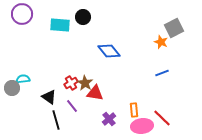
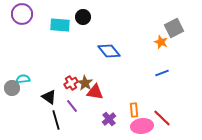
red triangle: moved 1 px up
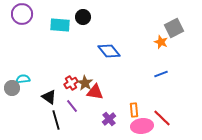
blue line: moved 1 px left, 1 px down
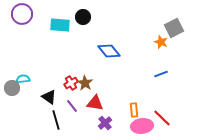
red triangle: moved 11 px down
purple cross: moved 4 px left, 4 px down
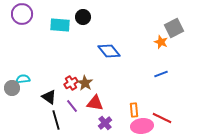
red line: rotated 18 degrees counterclockwise
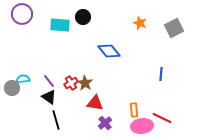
orange star: moved 21 px left, 19 px up
blue line: rotated 64 degrees counterclockwise
purple line: moved 23 px left, 25 px up
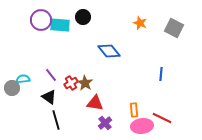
purple circle: moved 19 px right, 6 px down
gray square: rotated 36 degrees counterclockwise
purple line: moved 2 px right, 6 px up
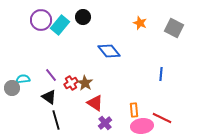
cyan rectangle: rotated 54 degrees counterclockwise
red triangle: rotated 24 degrees clockwise
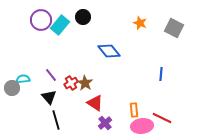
black triangle: rotated 14 degrees clockwise
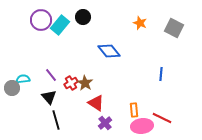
red triangle: moved 1 px right
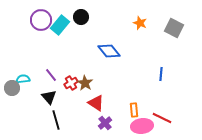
black circle: moved 2 px left
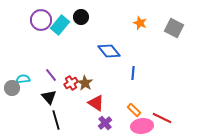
blue line: moved 28 px left, 1 px up
orange rectangle: rotated 40 degrees counterclockwise
